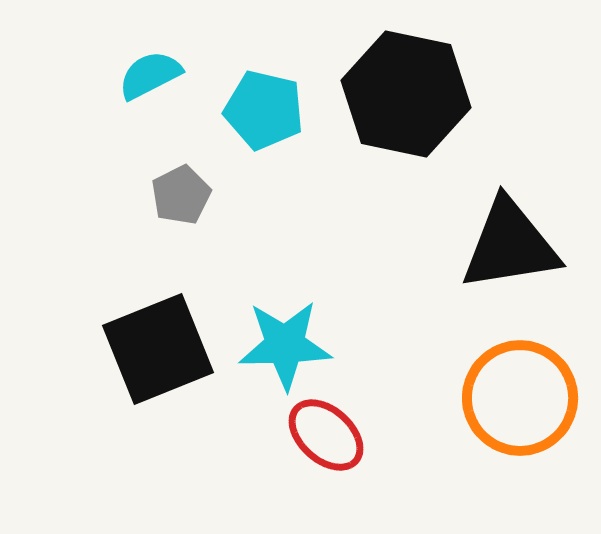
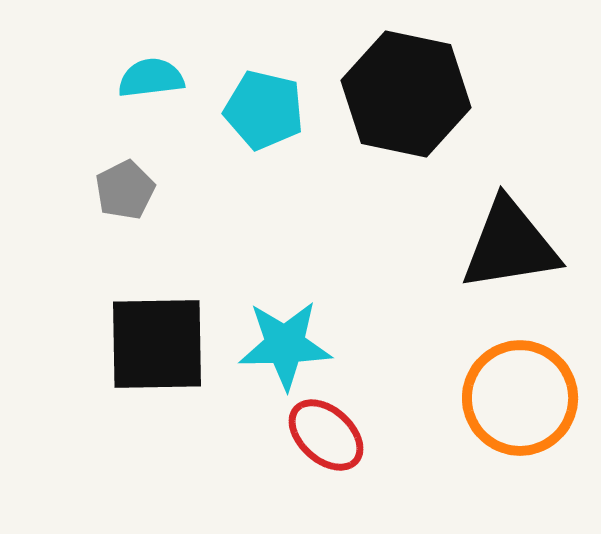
cyan semicircle: moved 1 px right, 3 px down; rotated 20 degrees clockwise
gray pentagon: moved 56 px left, 5 px up
black square: moved 1 px left, 5 px up; rotated 21 degrees clockwise
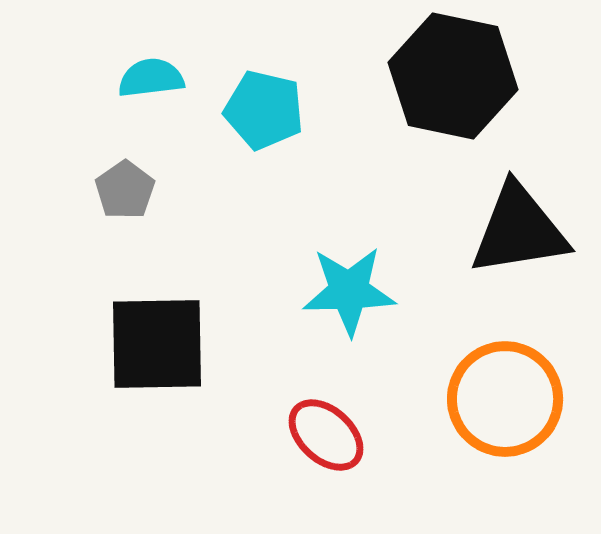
black hexagon: moved 47 px right, 18 px up
gray pentagon: rotated 8 degrees counterclockwise
black triangle: moved 9 px right, 15 px up
cyan star: moved 64 px right, 54 px up
orange circle: moved 15 px left, 1 px down
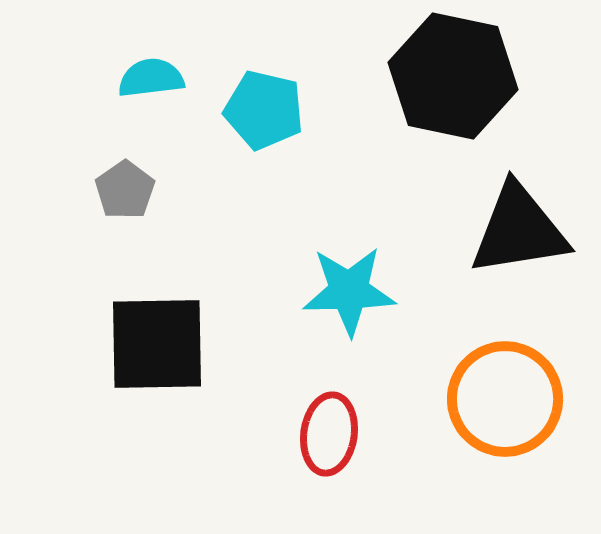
red ellipse: moved 3 px right, 1 px up; rotated 56 degrees clockwise
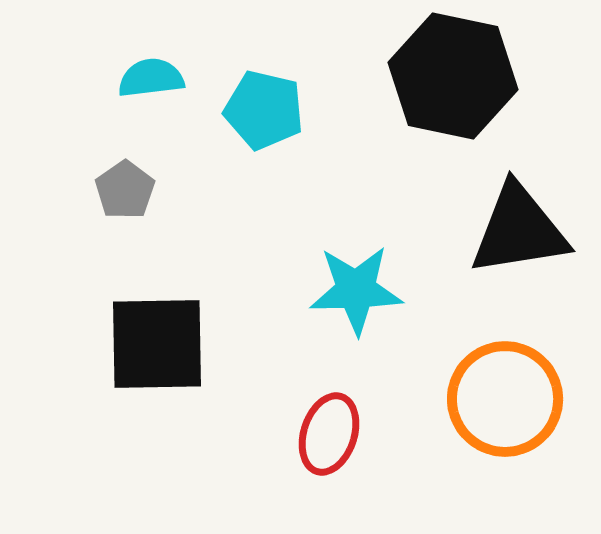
cyan star: moved 7 px right, 1 px up
red ellipse: rotated 10 degrees clockwise
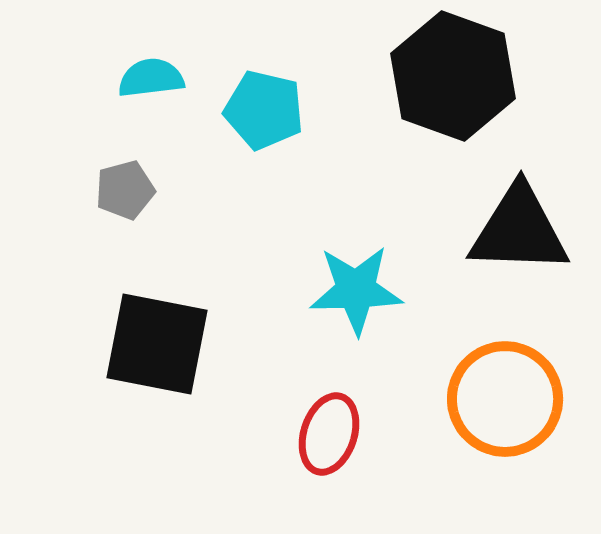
black hexagon: rotated 8 degrees clockwise
gray pentagon: rotated 20 degrees clockwise
black triangle: rotated 11 degrees clockwise
black square: rotated 12 degrees clockwise
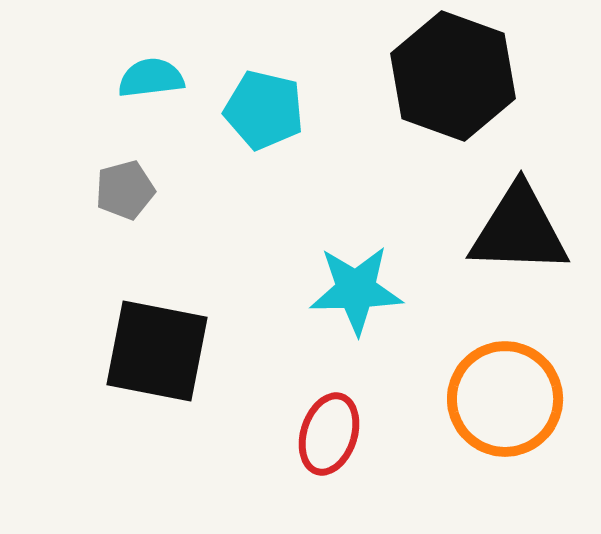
black square: moved 7 px down
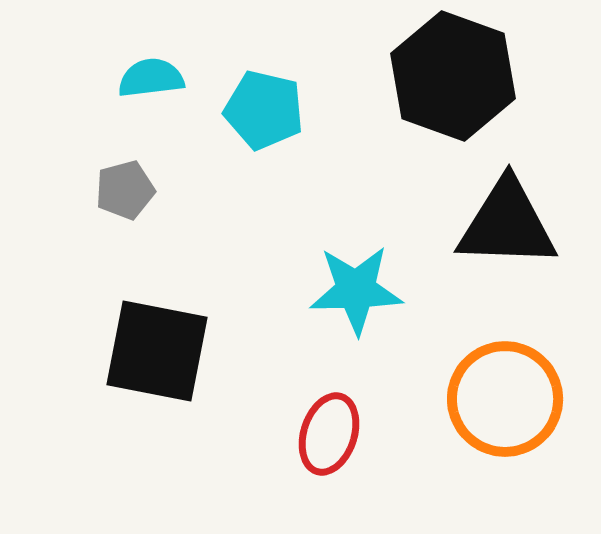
black triangle: moved 12 px left, 6 px up
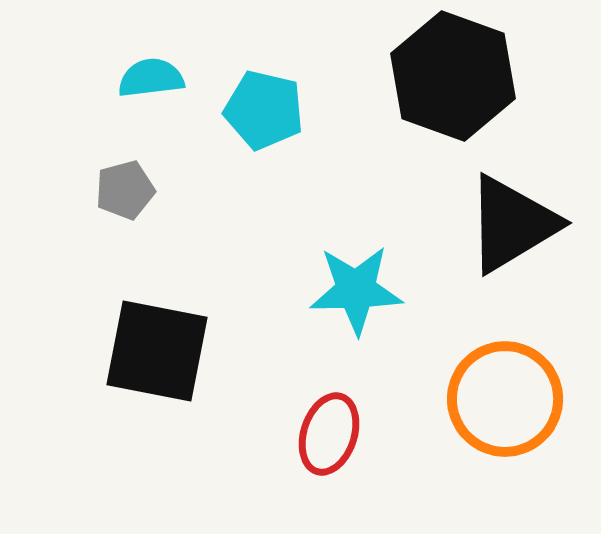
black triangle: moved 5 px right; rotated 33 degrees counterclockwise
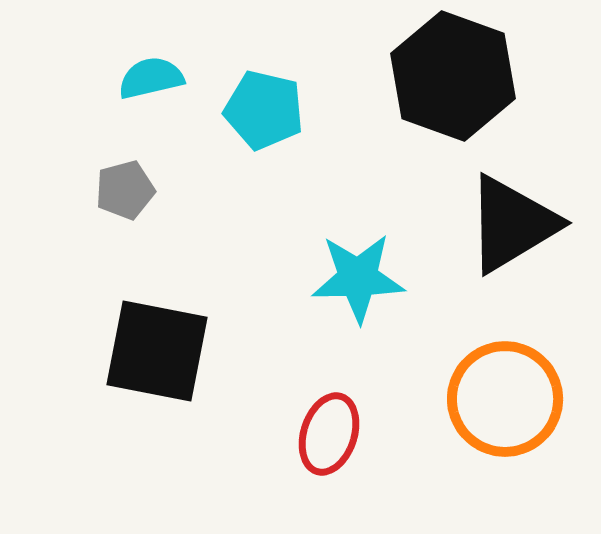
cyan semicircle: rotated 6 degrees counterclockwise
cyan star: moved 2 px right, 12 px up
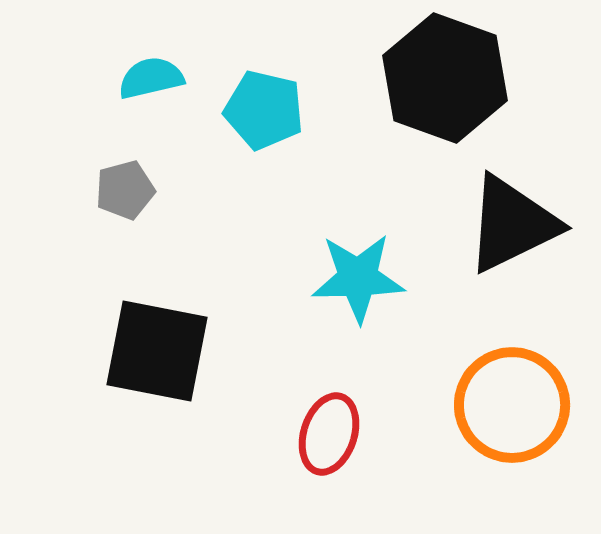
black hexagon: moved 8 px left, 2 px down
black triangle: rotated 5 degrees clockwise
orange circle: moved 7 px right, 6 px down
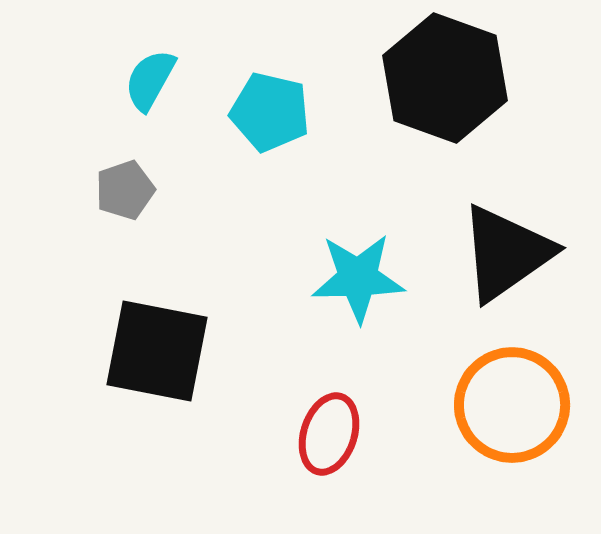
cyan semicircle: moved 1 px left, 2 px down; rotated 48 degrees counterclockwise
cyan pentagon: moved 6 px right, 2 px down
gray pentagon: rotated 4 degrees counterclockwise
black triangle: moved 6 px left, 29 px down; rotated 9 degrees counterclockwise
